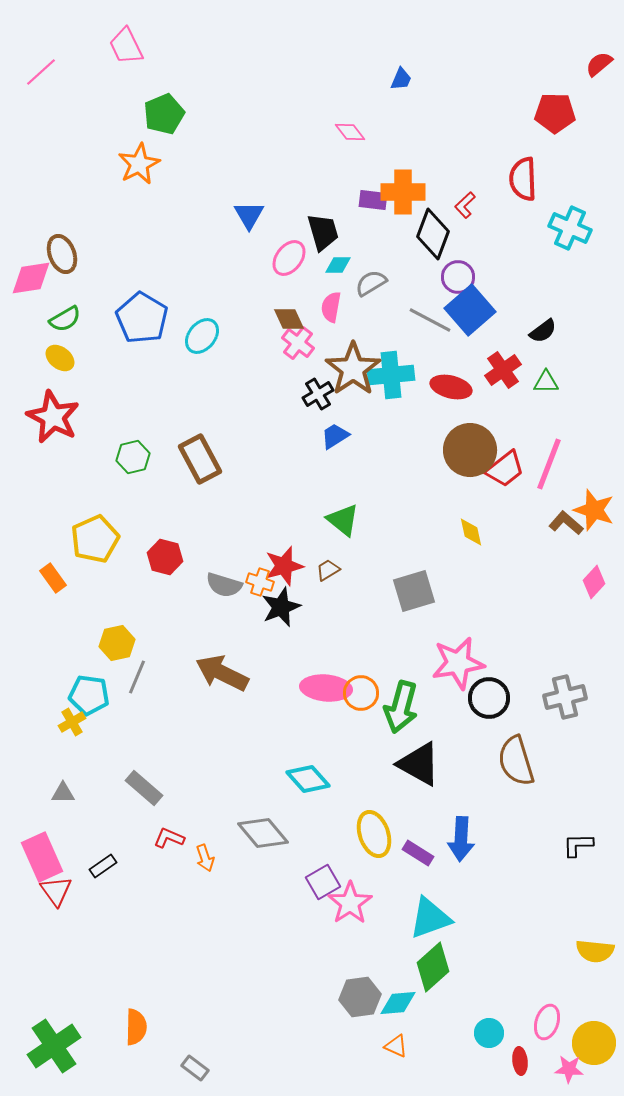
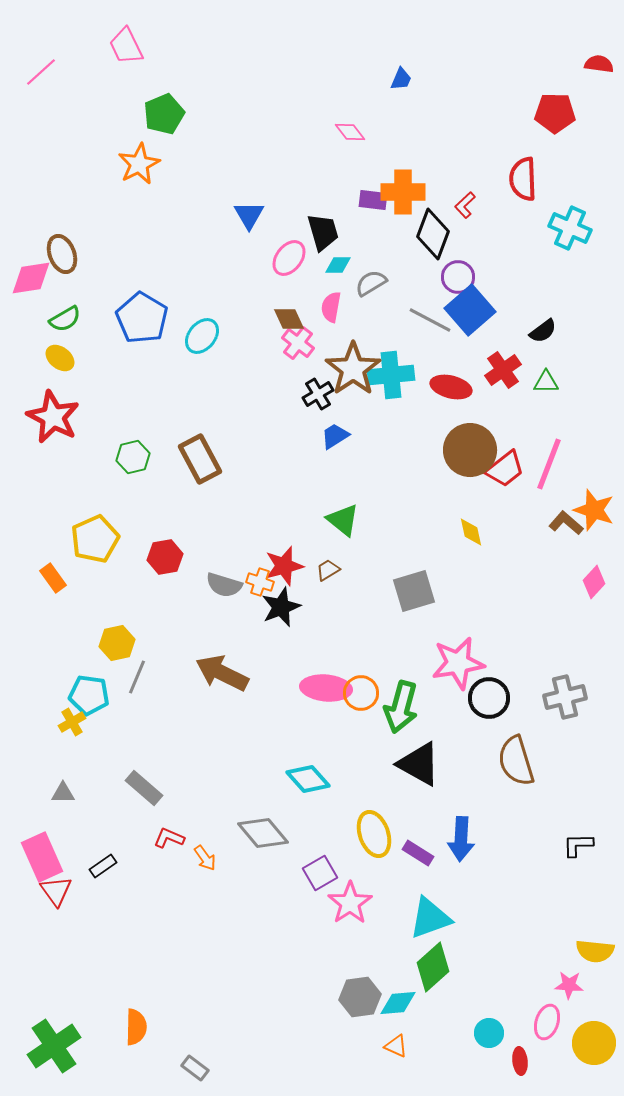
red semicircle at (599, 64): rotated 48 degrees clockwise
red hexagon at (165, 557): rotated 24 degrees counterclockwise
orange arrow at (205, 858): rotated 16 degrees counterclockwise
purple square at (323, 882): moved 3 px left, 9 px up
pink star at (569, 1069): moved 84 px up
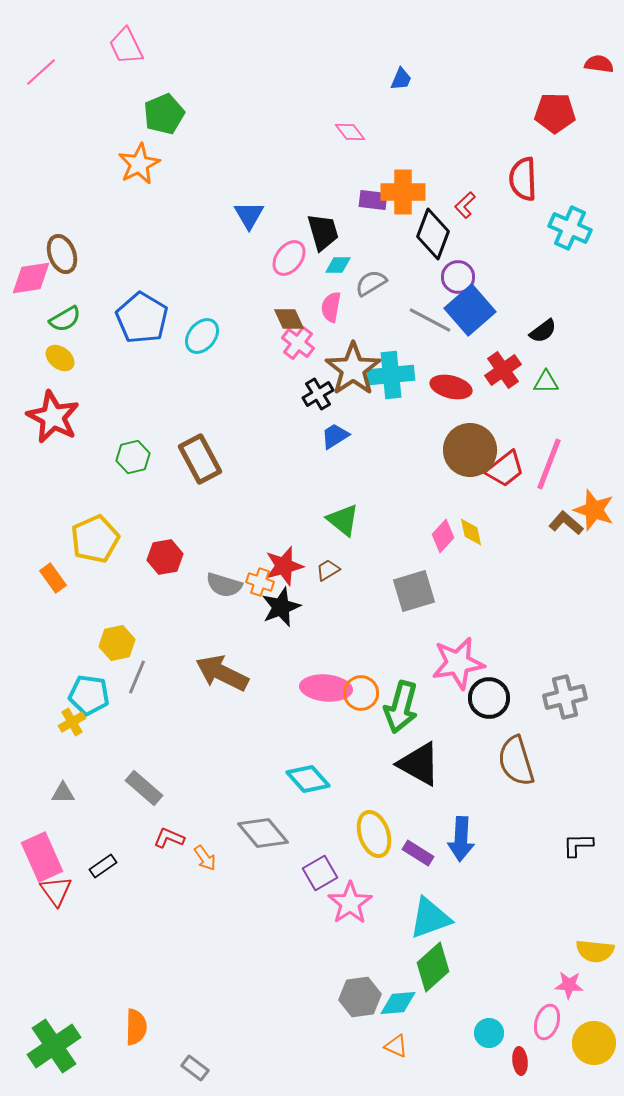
pink diamond at (594, 582): moved 151 px left, 46 px up
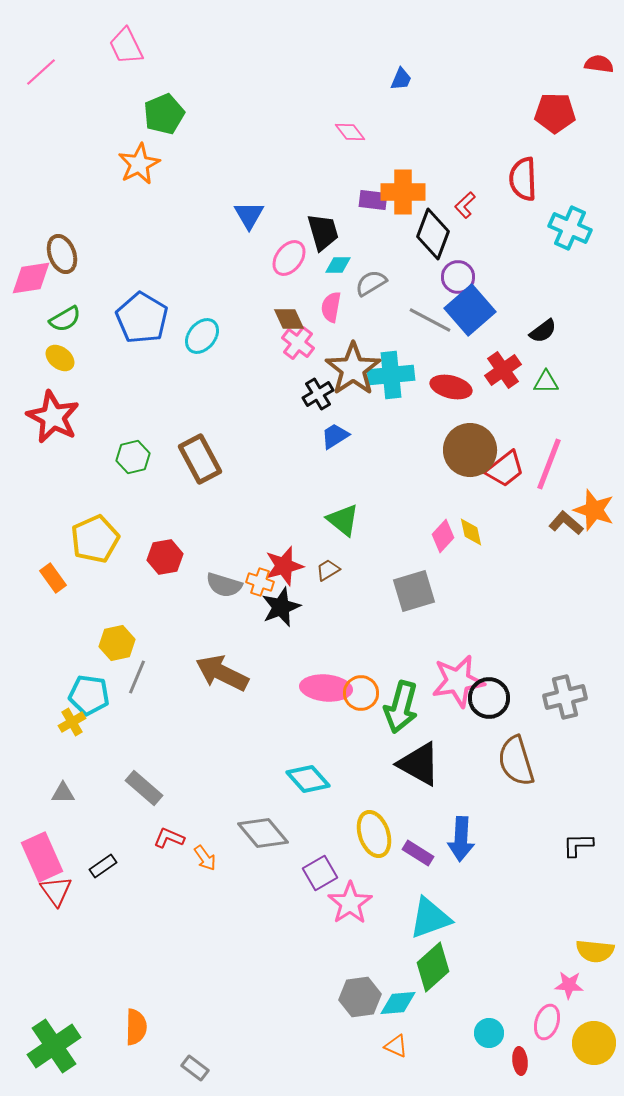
pink star at (458, 663): moved 18 px down
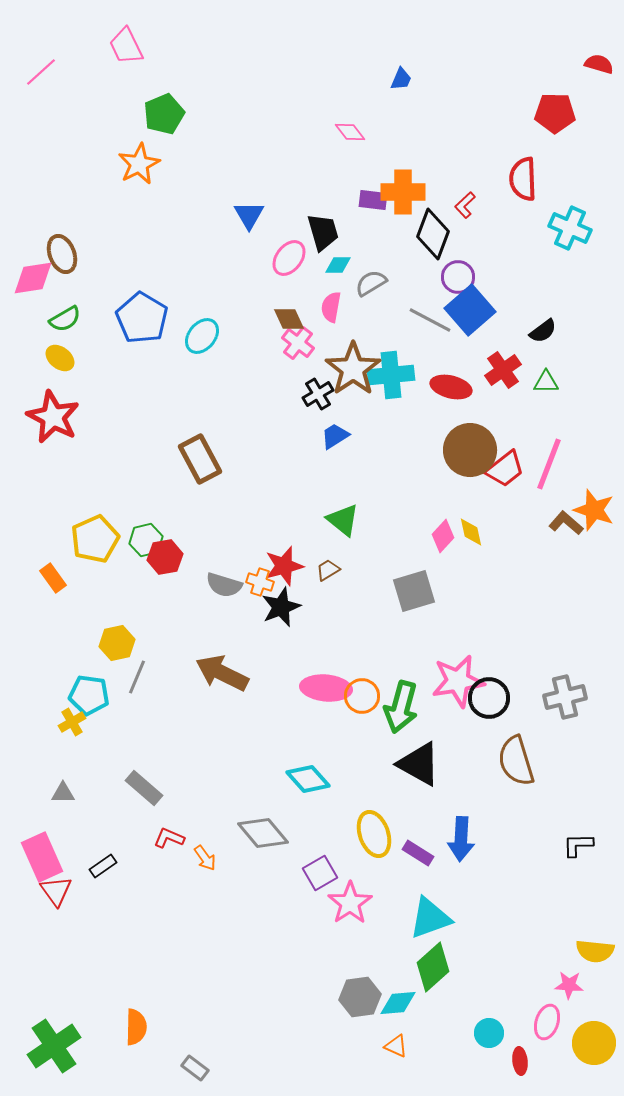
red semicircle at (599, 64): rotated 8 degrees clockwise
pink diamond at (31, 278): moved 2 px right
green hexagon at (133, 457): moved 13 px right, 83 px down
orange circle at (361, 693): moved 1 px right, 3 px down
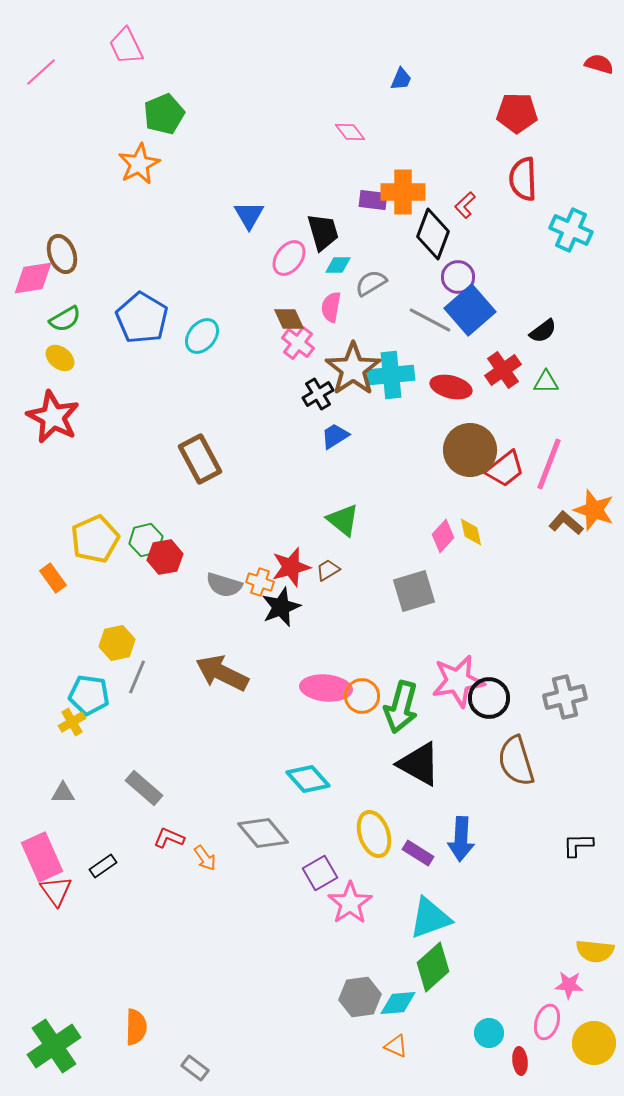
red pentagon at (555, 113): moved 38 px left
cyan cross at (570, 228): moved 1 px right, 2 px down
red star at (284, 566): moved 7 px right, 1 px down
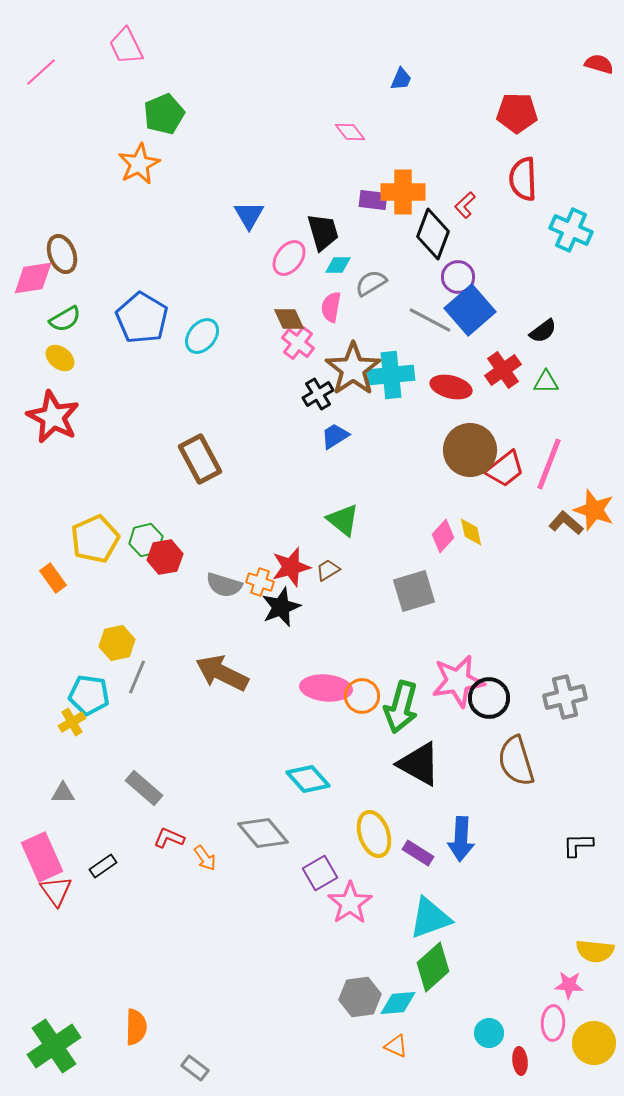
pink ellipse at (547, 1022): moved 6 px right, 1 px down; rotated 16 degrees counterclockwise
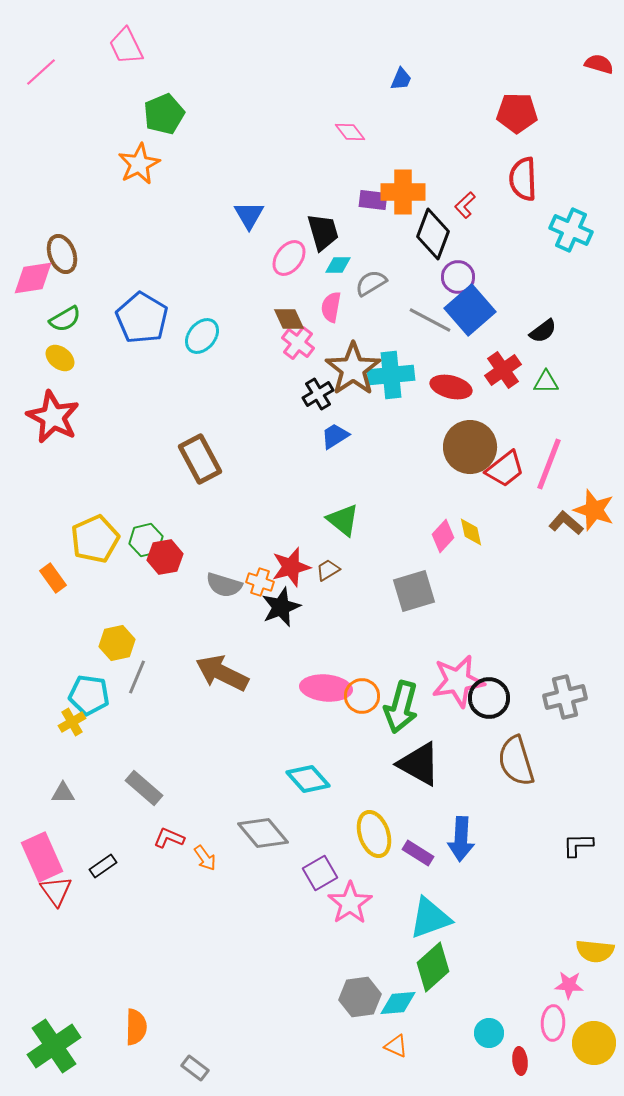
brown circle at (470, 450): moved 3 px up
